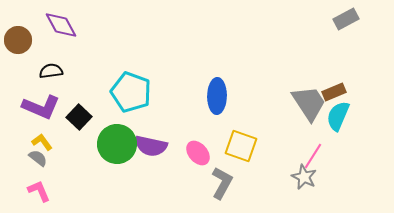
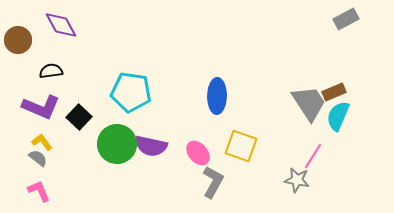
cyan pentagon: rotated 12 degrees counterclockwise
gray star: moved 7 px left, 3 px down; rotated 15 degrees counterclockwise
gray L-shape: moved 9 px left, 1 px up
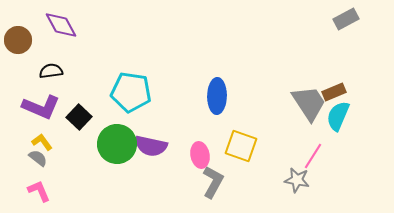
pink ellipse: moved 2 px right, 2 px down; rotated 30 degrees clockwise
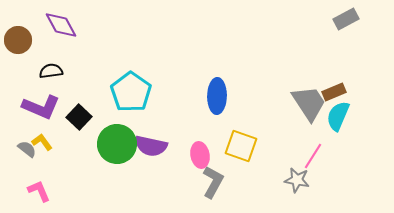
cyan pentagon: rotated 27 degrees clockwise
gray semicircle: moved 11 px left, 9 px up
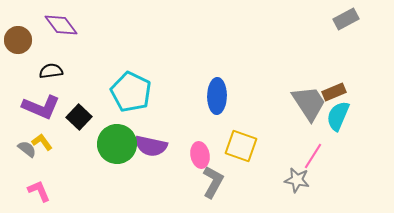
purple diamond: rotated 8 degrees counterclockwise
cyan pentagon: rotated 9 degrees counterclockwise
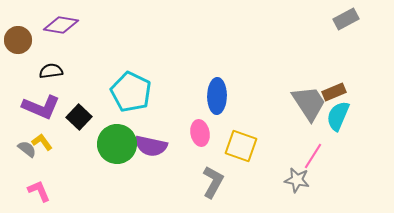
purple diamond: rotated 44 degrees counterclockwise
pink ellipse: moved 22 px up
